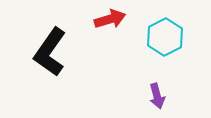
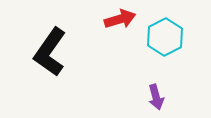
red arrow: moved 10 px right
purple arrow: moved 1 px left, 1 px down
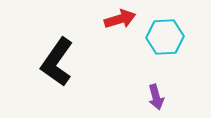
cyan hexagon: rotated 24 degrees clockwise
black L-shape: moved 7 px right, 10 px down
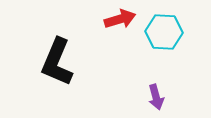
cyan hexagon: moved 1 px left, 5 px up; rotated 6 degrees clockwise
black L-shape: rotated 12 degrees counterclockwise
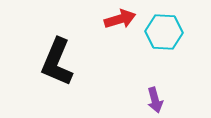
purple arrow: moved 1 px left, 3 px down
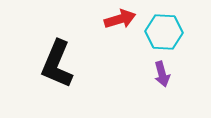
black L-shape: moved 2 px down
purple arrow: moved 7 px right, 26 px up
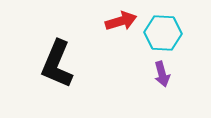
red arrow: moved 1 px right, 2 px down
cyan hexagon: moved 1 px left, 1 px down
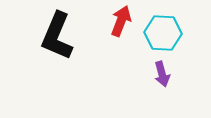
red arrow: rotated 52 degrees counterclockwise
black L-shape: moved 28 px up
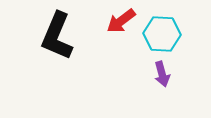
red arrow: rotated 148 degrees counterclockwise
cyan hexagon: moved 1 px left, 1 px down
